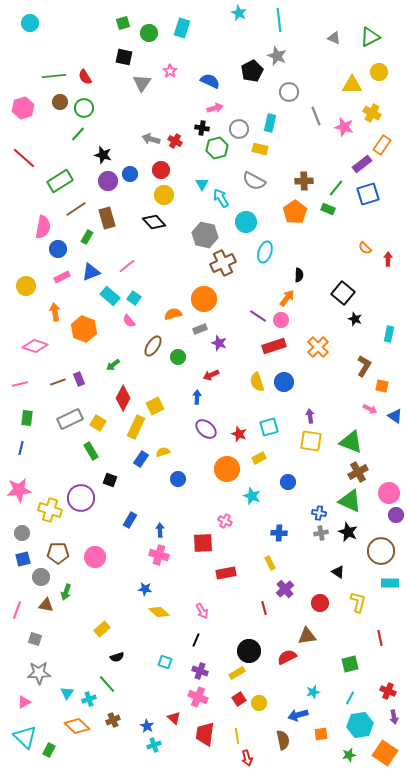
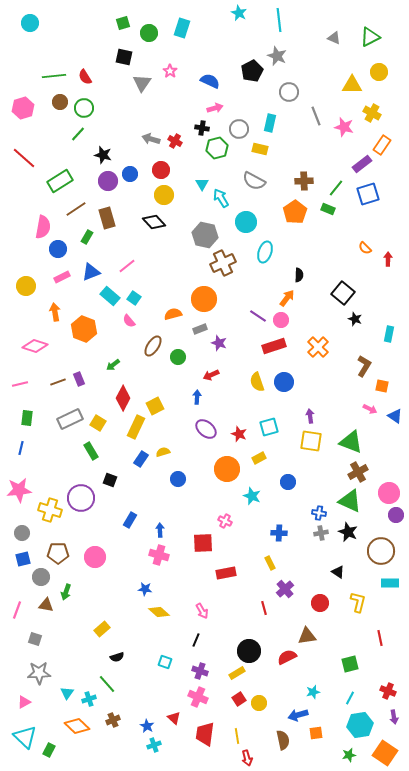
orange square at (321, 734): moved 5 px left, 1 px up
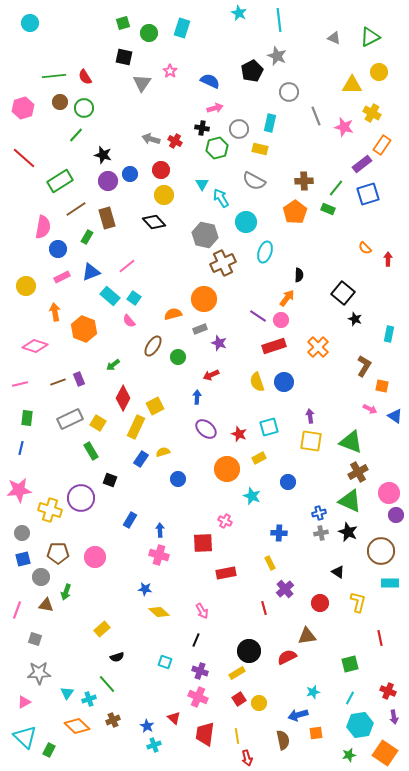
green line at (78, 134): moved 2 px left, 1 px down
blue cross at (319, 513): rotated 24 degrees counterclockwise
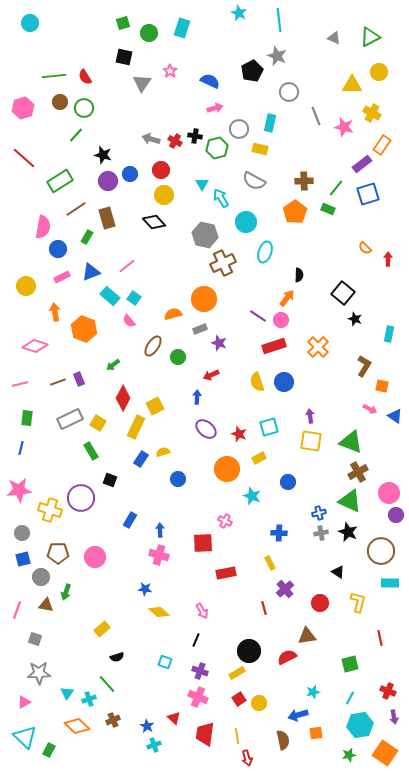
black cross at (202, 128): moved 7 px left, 8 px down
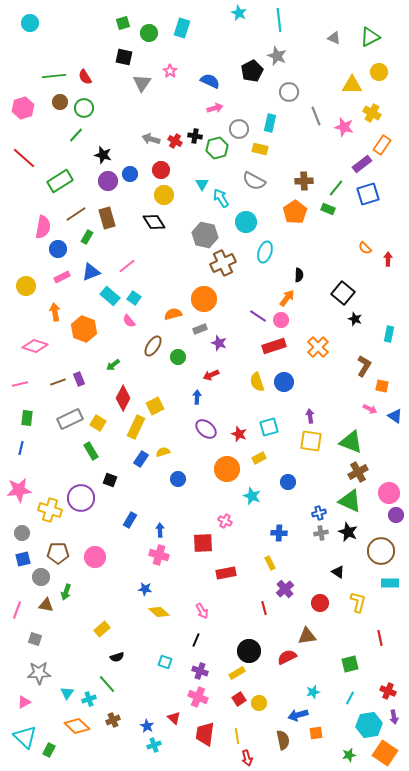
brown line at (76, 209): moved 5 px down
black diamond at (154, 222): rotated 10 degrees clockwise
cyan hexagon at (360, 725): moved 9 px right
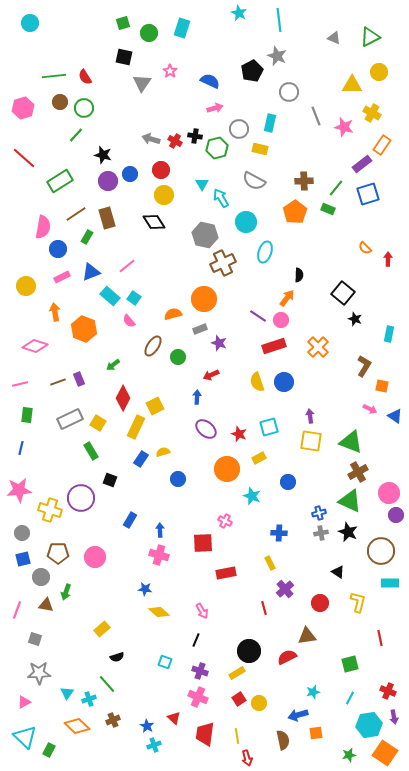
green rectangle at (27, 418): moved 3 px up
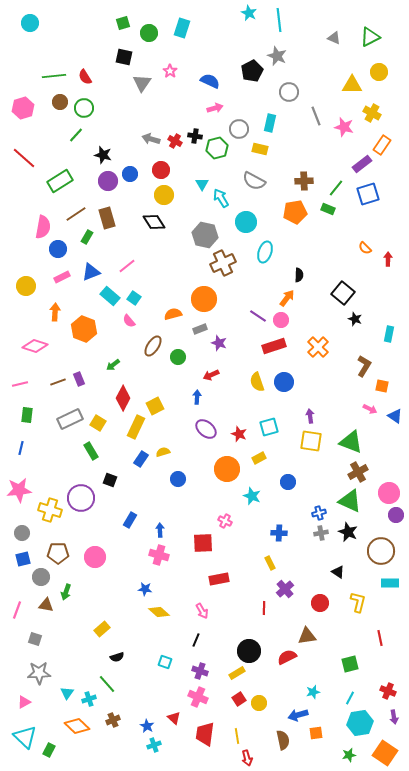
cyan star at (239, 13): moved 10 px right
orange pentagon at (295, 212): rotated 25 degrees clockwise
orange arrow at (55, 312): rotated 12 degrees clockwise
red rectangle at (226, 573): moved 7 px left, 6 px down
red line at (264, 608): rotated 16 degrees clockwise
cyan hexagon at (369, 725): moved 9 px left, 2 px up
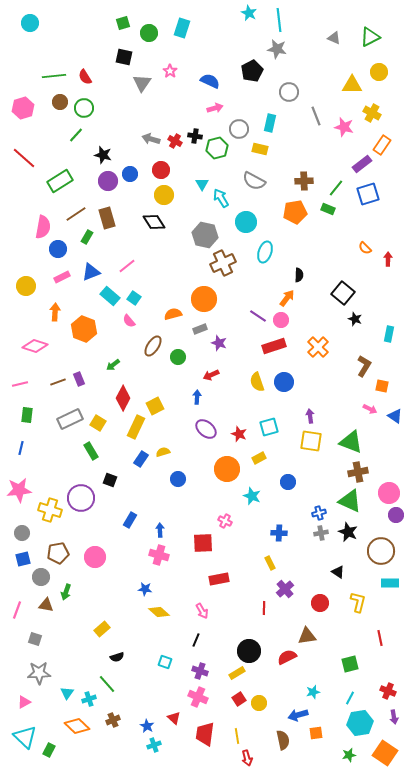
gray star at (277, 56): moved 7 px up; rotated 12 degrees counterclockwise
brown cross at (358, 472): rotated 18 degrees clockwise
brown pentagon at (58, 553): rotated 10 degrees counterclockwise
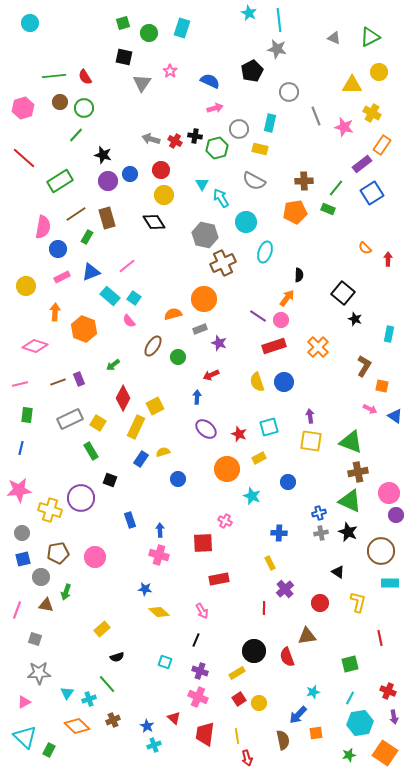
blue square at (368, 194): moved 4 px right, 1 px up; rotated 15 degrees counterclockwise
blue rectangle at (130, 520): rotated 49 degrees counterclockwise
black circle at (249, 651): moved 5 px right
red semicircle at (287, 657): rotated 84 degrees counterclockwise
blue arrow at (298, 715): rotated 30 degrees counterclockwise
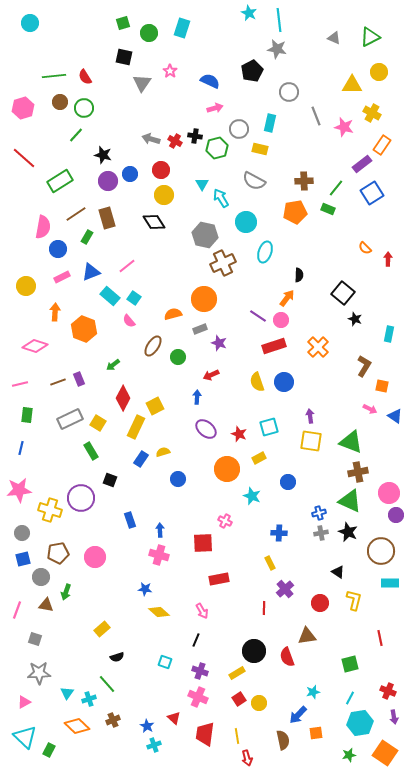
yellow L-shape at (358, 602): moved 4 px left, 2 px up
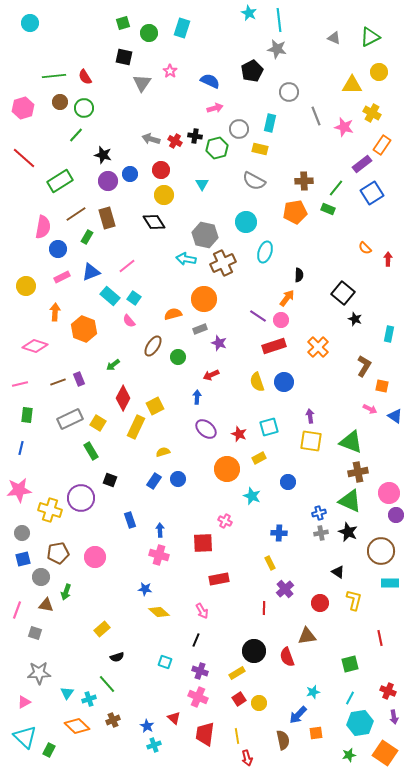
cyan arrow at (221, 198): moved 35 px left, 61 px down; rotated 48 degrees counterclockwise
blue rectangle at (141, 459): moved 13 px right, 22 px down
gray square at (35, 639): moved 6 px up
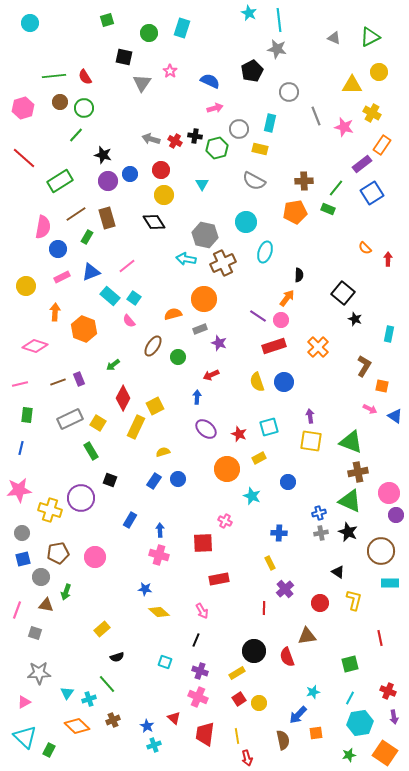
green square at (123, 23): moved 16 px left, 3 px up
blue rectangle at (130, 520): rotated 49 degrees clockwise
